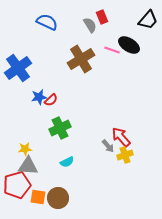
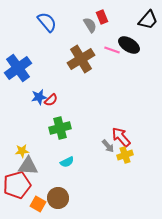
blue semicircle: rotated 25 degrees clockwise
green cross: rotated 10 degrees clockwise
yellow star: moved 3 px left, 2 px down
orange square: moved 7 px down; rotated 21 degrees clockwise
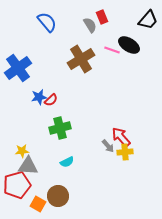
yellow cross: moved 3 px up; rotated 14 degrees clockwise
brown circle: moved 2 px up
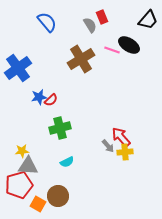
red pentagon: moved 2 px right
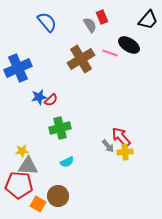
pink line: moved 2 px left, 3 px down
blue cross: rotated 12 degrees clockwise
red pentagon: rotated 20 degrees clockwise
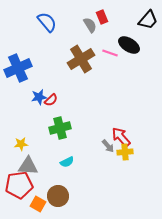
yellow star: moved 1 px left, 7 px up
red pentagon: rotated 12 degrees counterclockwise
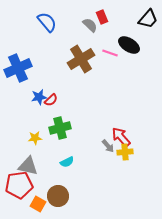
black trapezoid: moved 1 px up
gray semicircle: rotated 14 degrees counterclockwise
yellow star: moved 14 px right, 6 px up
gray triangle: rotated 10 degrees clockwise
